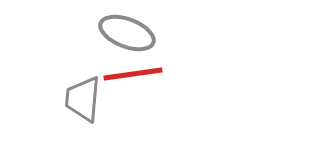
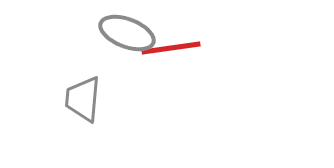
red line: moved 38 px right, 26 px up
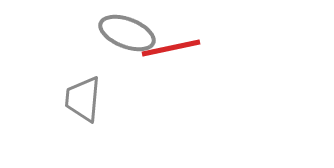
red line: rotated 4 degrees counterclockwise
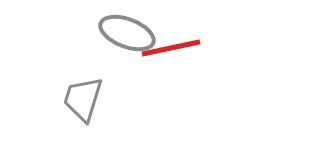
gray trapezoid: rotated 12 degrees clockwise
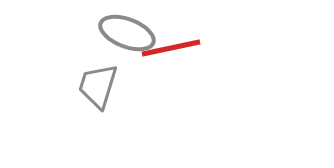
gray trapezoid: moved 15 px right, 13 px up
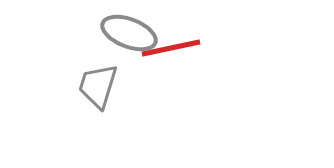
gray ellipse: moved 2 px right
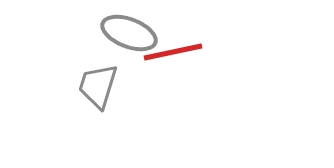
red line: moved 2 px right, 4 px down
